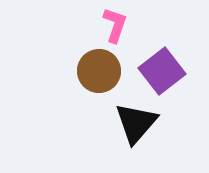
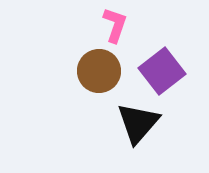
black triangle: moved 2 px right
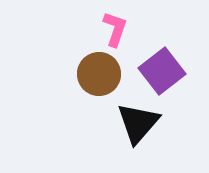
pink L-shape: moved 4 px down
brown circle: moved 3 px down
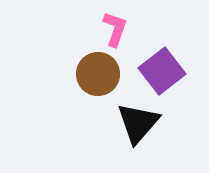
brown circle: moved 1 px left
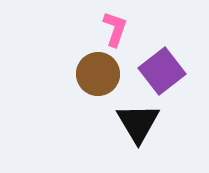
black triangle: rotated 12 degrees counterclockwise
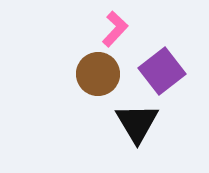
pink L-shape: rotated 24 degrees clockwise
black triangle: moved 1 px left
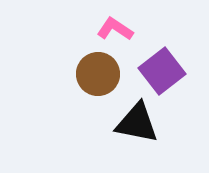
pink L-shape: rotated 99 degrees counterclockwise
black triangle: rotated 48 degrees counterclockwise
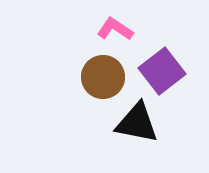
brown circle: moved 5 px right, 3 px down
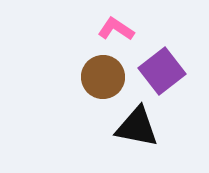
pink L-shape: moved 1 px right
black triangle: moved 4 px down
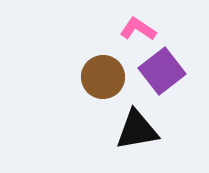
pink L-shape: moved 22 px right
black triangle: moved 3 px down; rotated 21 degrees counterclockwise
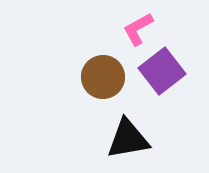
pink L-shape: rotated 63 degrees counterclockwise
black triangle: moved 9 px left, 9 px down
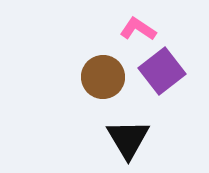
pink L-shape: rotated 63 degrees clockwise
black triangle: rotated 51 degrees counterclockwise
